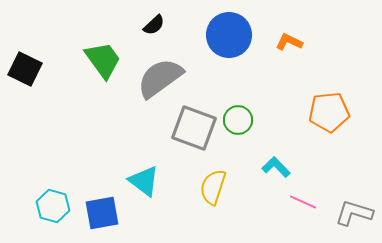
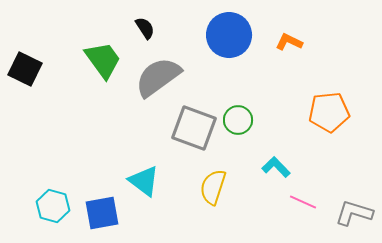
black semicircle: moved 9 px left, 3 px down; rotated 80 degrees counterclockwise
gray semicircle: moved 2 px left, 1 px up
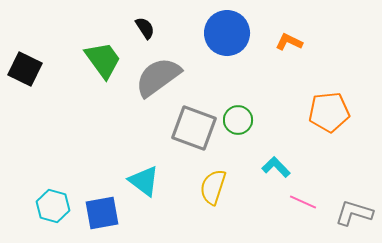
blue circle: moved 2 px left, 2 px up
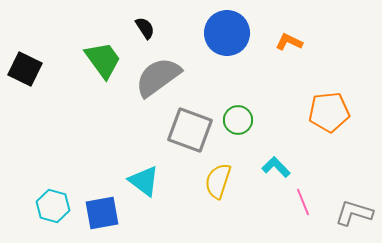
gray square: moved 4 px left, 2 px down
yellow semicircle: moved 5 px right, 6 px up
pink line: rotated 44 degrees clockwise
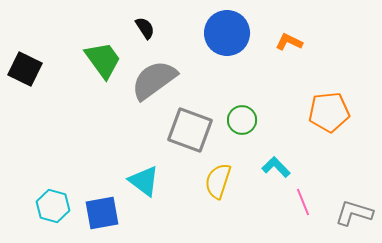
gray semicircle: moved 4 px left, 3 px down
green circle: moved 4 px right
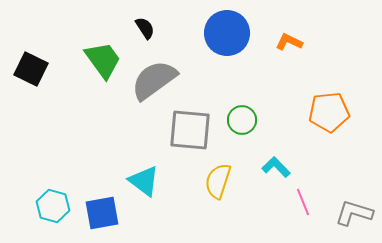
black square: moved 6 px right
gray square: rotated 15 degrees counterclockwise
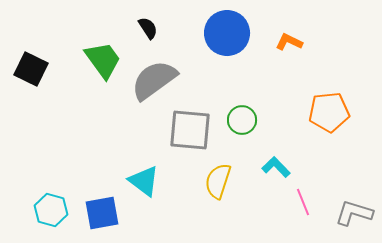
black semicircle: moved 3 px right
cyan hexagon: moved 2 px left, 4 px down
